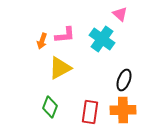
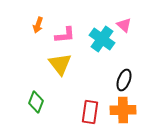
pink triangle: moved 4 px right, 11 px down
orange arrow: moved 4 px left, 16 px up
yellow triangle: moved 4 px up; rotated 40 degrees counterclockwise
green diamond: moved 14 px left, 5 px up
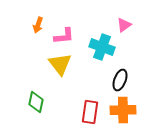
pink triangle: rotated 42 degrees clockwise
pink L-shape: moved 1 px left, 1 px down
cyan cross: moved 8 px down; rotated 15 degrees counterclockwise
black ellipse: moved 4 px left
green diamond: rotated 10 degrees counterclockwise
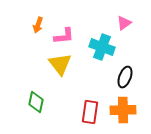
pink triangle: moved 2 px up
black ellipse: moved 5 px right, 3 px up
